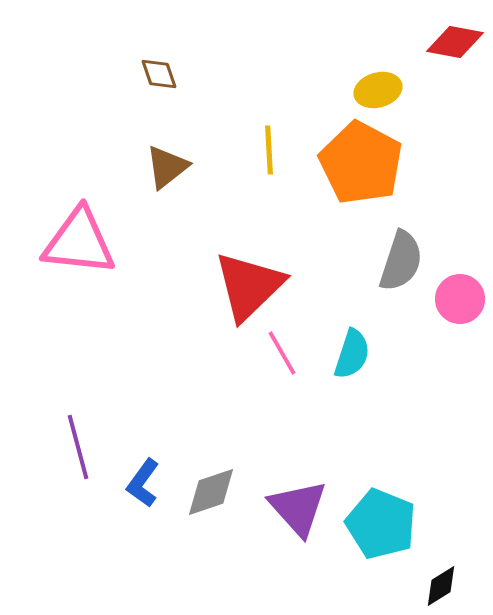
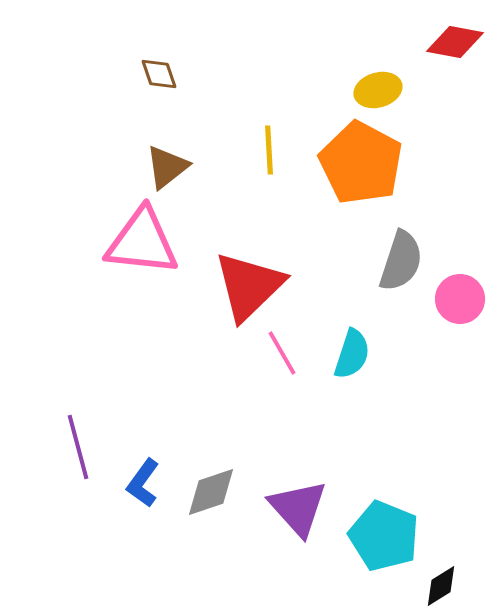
pink triangle: moved 63 px right
cyan pentagon: moved 3 px right, 12 px down
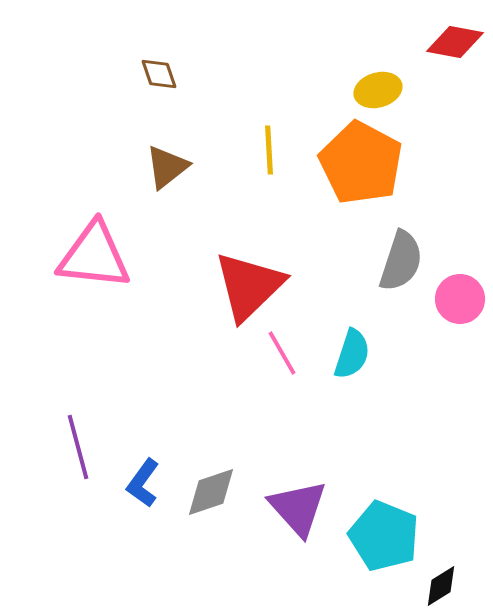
pink triangle: moved 48 px left, 14 px down
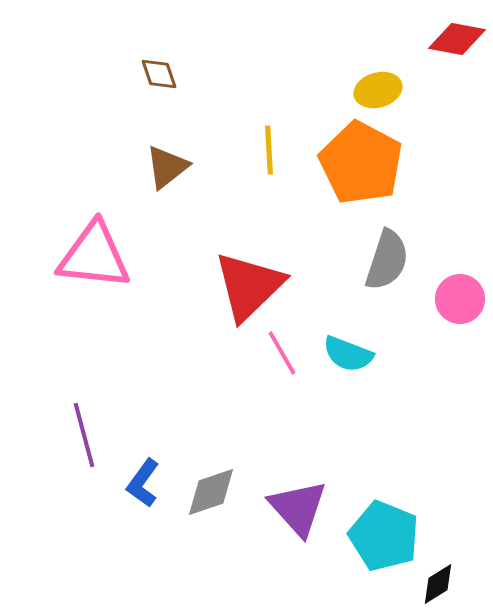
red diamond: moved 2 px right, 3 px up
gray semicircle: moved 14 px left, 1 px up
cyan semicircle: moved 4 px left; rotated 93 degrees clockwise
purple line: moved 6 px right, 12 px up
black diamond: moved 3 px left, 2 px up
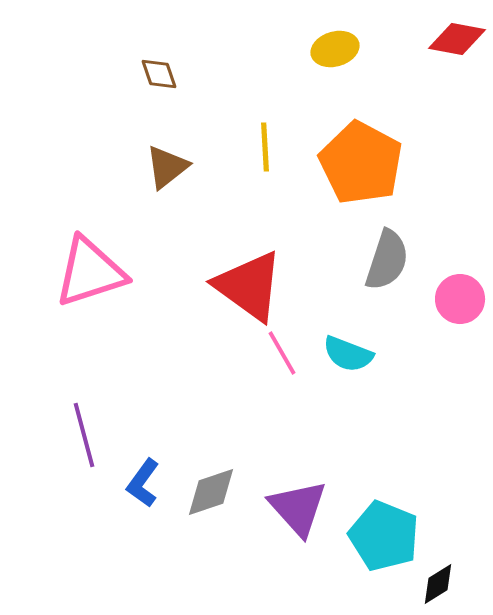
yellow ellipse: moved 43 px left, 41 px up
yellow line: moved 4 px left, 3 px up
pink triangle: moved 4 px left, 16 px down; rotated 24 degrees counterclockwise
red triangle: rotated 40 degrees counterclockwise
